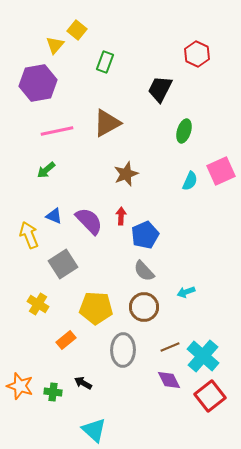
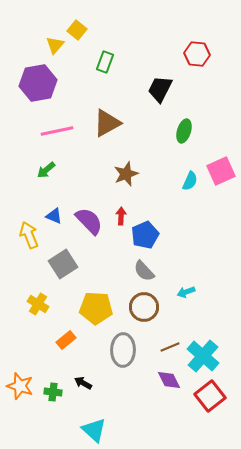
red hexagon: rotated 20 degrees counterclockwise
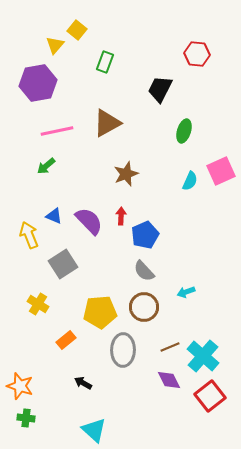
green arrow: moved 4 px up
yellow pentagon: moved 4 px right, 4 px down; rotated 8 degrees counterclockwise
green cross: moved 27 px left, 26 px down
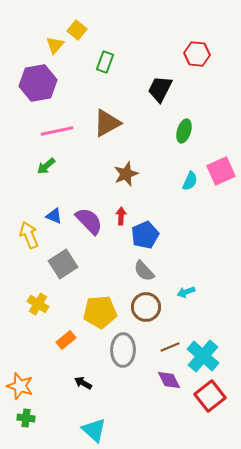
brown circle: moved 2 px right
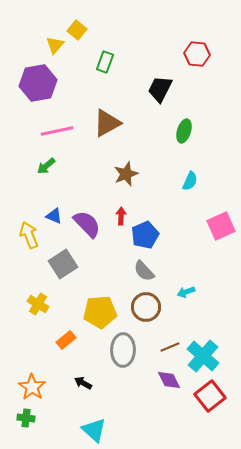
pink square: moved 55 px down
purple semicircle: moved 2 px left, 3 px down
orange star: moved 12 px right, 1 px down; rotated 16 degrees clockwise
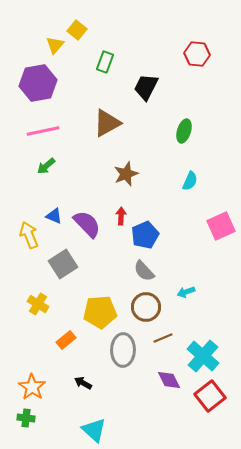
black trapezoid: moved 14 px left, 2 px up
pink line: moved 14 px left
brown line: moved 7 px left, 9 px up
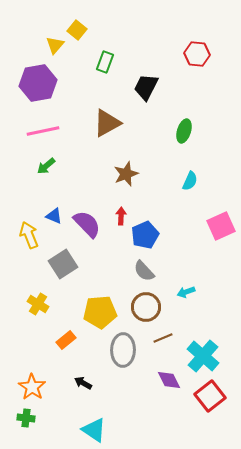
cyan triangle: rotated 8 degrees counterclockwise
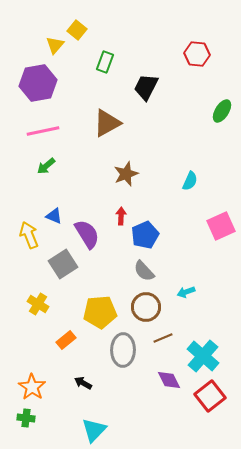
green ellipse: moved 38 px right, 20 px up; rotated 15 degrees clockwise
purple semicircle: moved 10 px down; rotated 12 degrees clockwise
cyan triangle: rotated 40 degrees clockwise
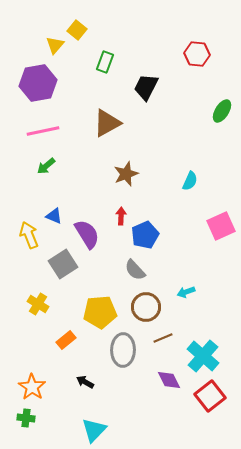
gray semicircle: moved 9 px left, 1 px up
black arrow: moved 2 px right, 1 px up
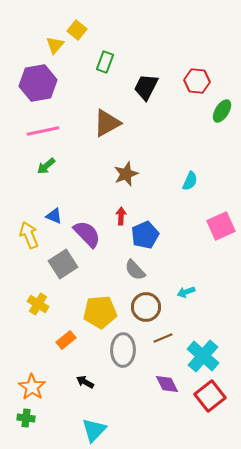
red hexagon: moved 27 px down
purple semicircle: rotated 12 degrees counterclockwise
purple diamond: moved 2 px left, 4 px down
